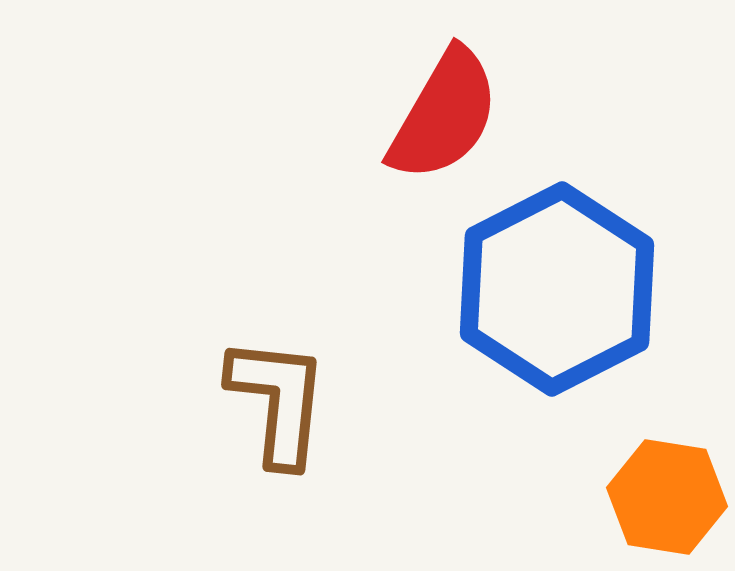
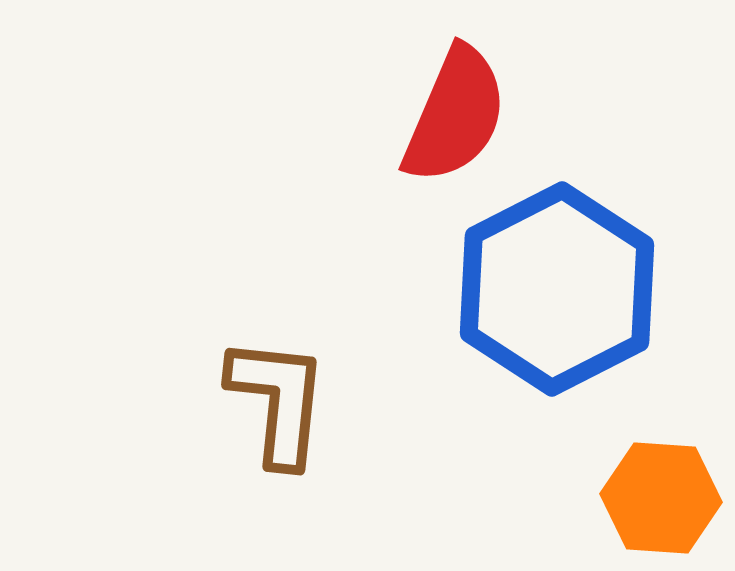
red semicircle: moved 11 px right; rotated 7 degrees counterclockwise
orange hexagon: moved 6 px left, 1 px down; rotated 5 degrees counterclockwise
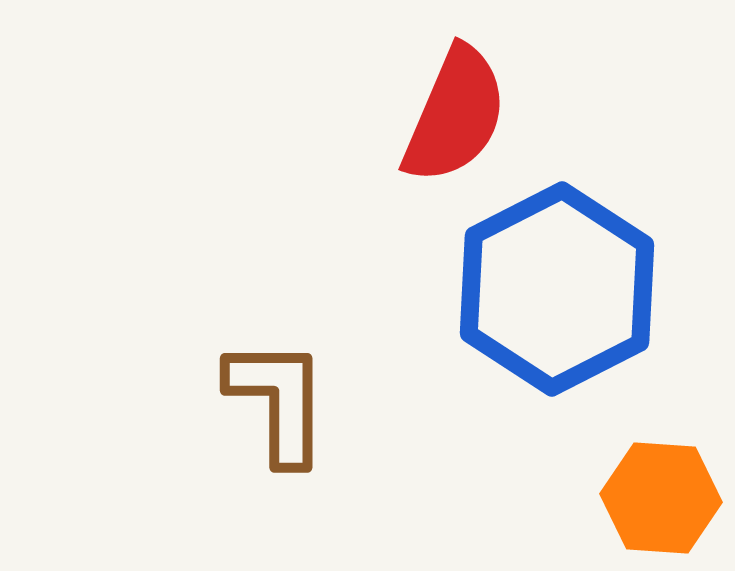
brown L-shape: rotated 6 degrees counterclockwise
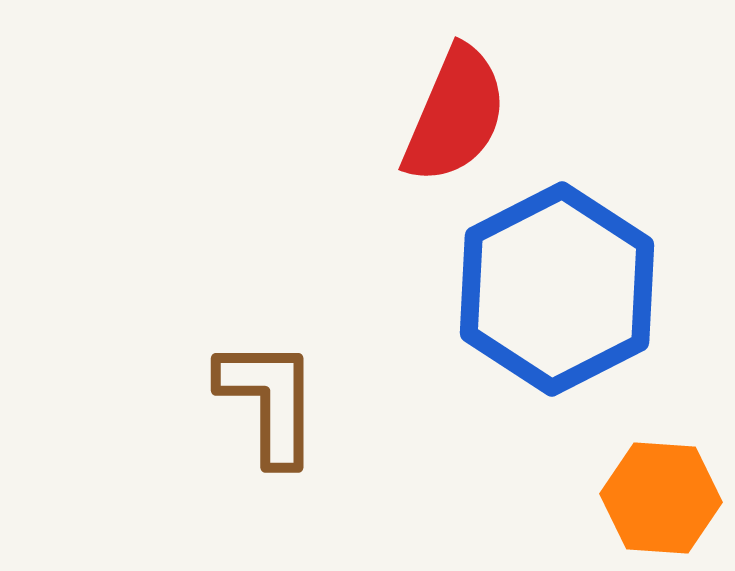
brown L-shape: moved 9 px left
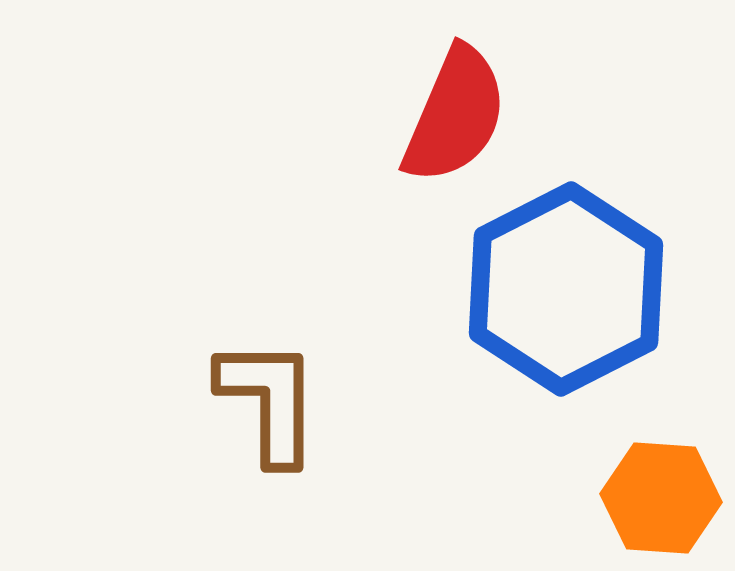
blue hexagon: moved 9 px right
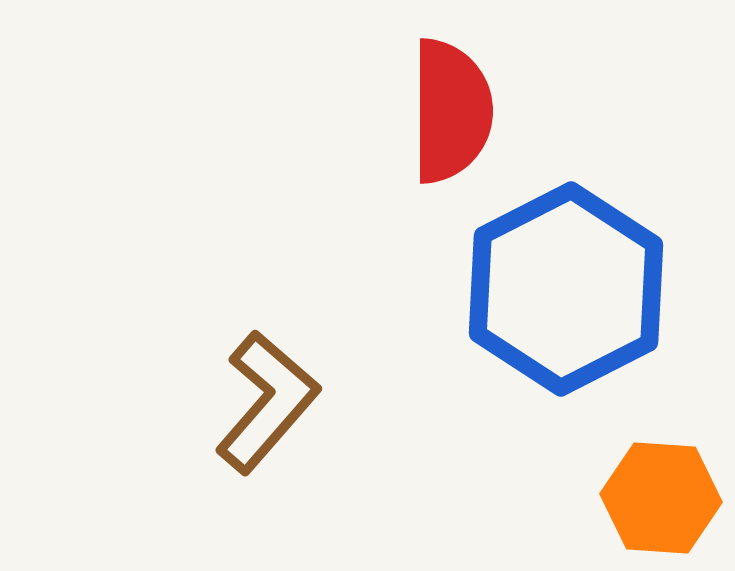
red semicircle: moved 4 px left, 4 px up; rotated 23 degrees counterclockwise
brown L-shape: moved 2 px left, 1 px down; rotated 41 degrees clockwise
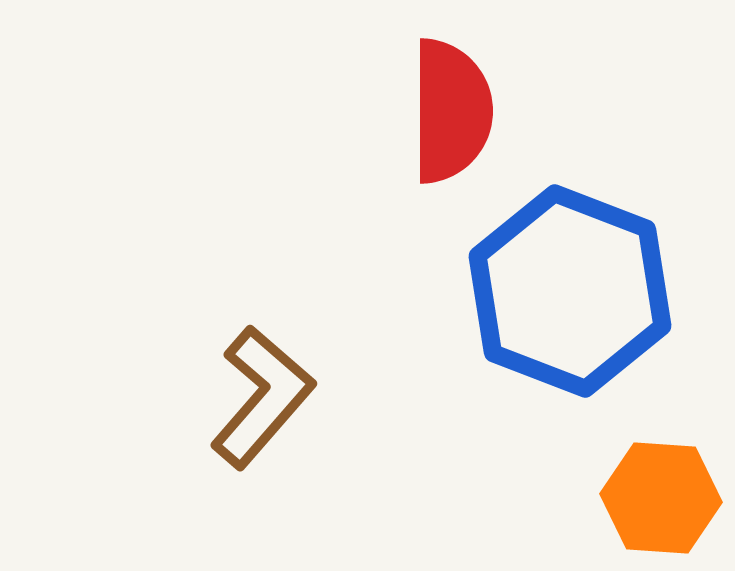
blue hexagon: moved 4 px right, 2 px down; rotated 12 degrees counterclockwise
brown L-shape: moved 5 px left, 5 px up
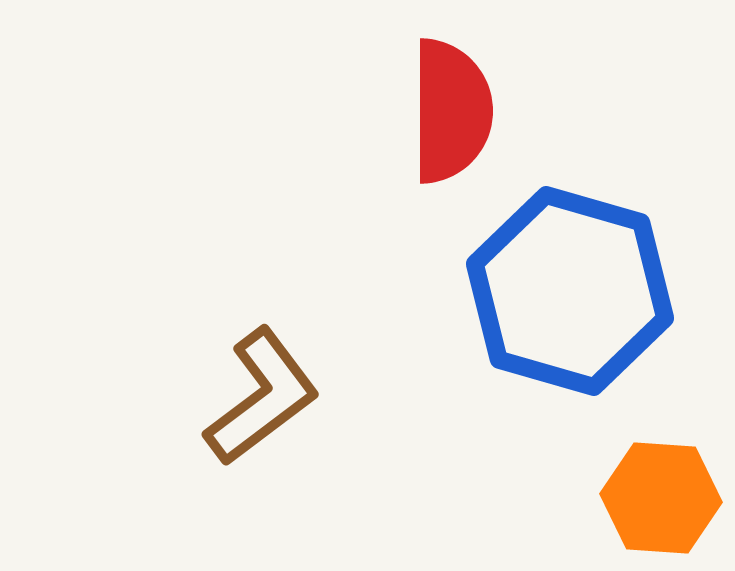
blue hexagon: rotated 5 degrees counterclockwise
brown L-shape: rotated 12 degrees clockwise
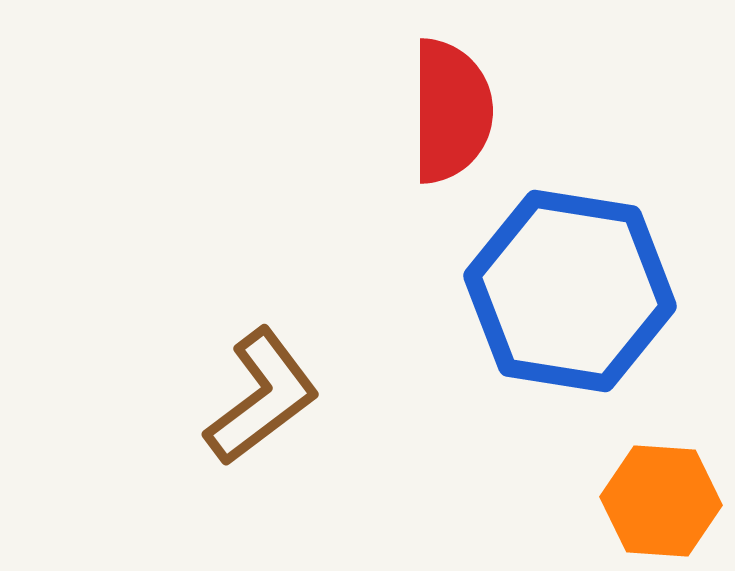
blue hexagon: rotated 7 degrees counterclockwise
orange hexagon: moved 3 px down
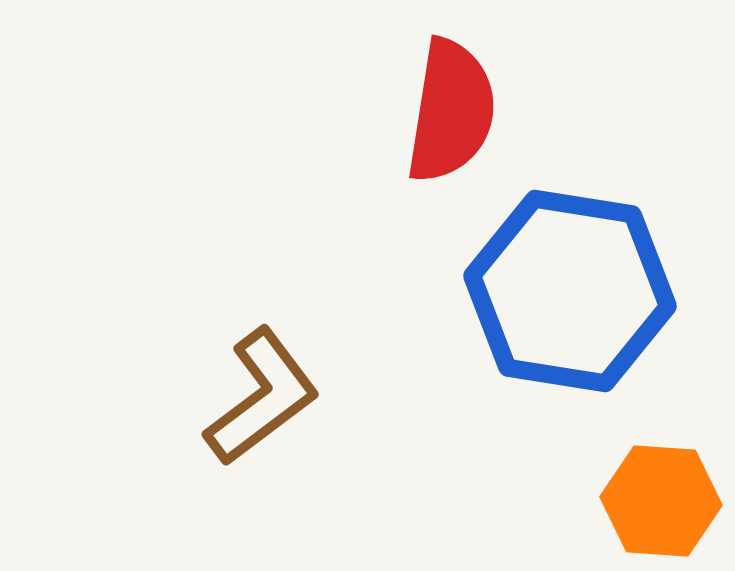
red semicircle: rotated 9 degrees clockwise
